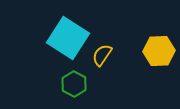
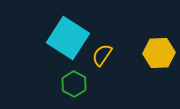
yellow hexagon: moved 2 px down
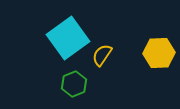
cyan square: rotated 21 degrees clockwise
green hexagon: rotated 10 degrees clockwise
